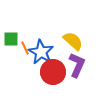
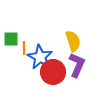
yellow semicircle: rotated 30 degrees clockwise
orange line: moved 1 px left; rotated 24 degrees clockwise
blue star: moved 1 px left, 5 px down
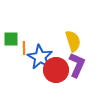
red circle: moved 3 px right, 2 px up
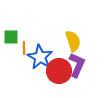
green square: moved 2 px up
red circle: moved 3 px right, 1 px down
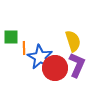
red circle: moved 4 px left, 3 px up
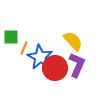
yellow semicircle: rotated 25 degrees counterclockwise
orange line: rotated 24 degrees clockwise
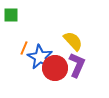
green square: moved 22 px up
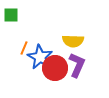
yellow semicircle: rotated 135 degrees clockwise
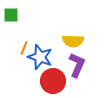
blue star: rotated 10 degrees counterclockwise
red circle: moved 2 px left, 13 px down
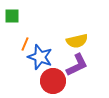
green square: moved 1 px right, 1 px down
yellow semicircle: moved 4 px right; rotated 15 degrees counterclockwise
orange line: moved 1 px right, 4 px up
purple L-shape: rotated 40 degrees clockwise
